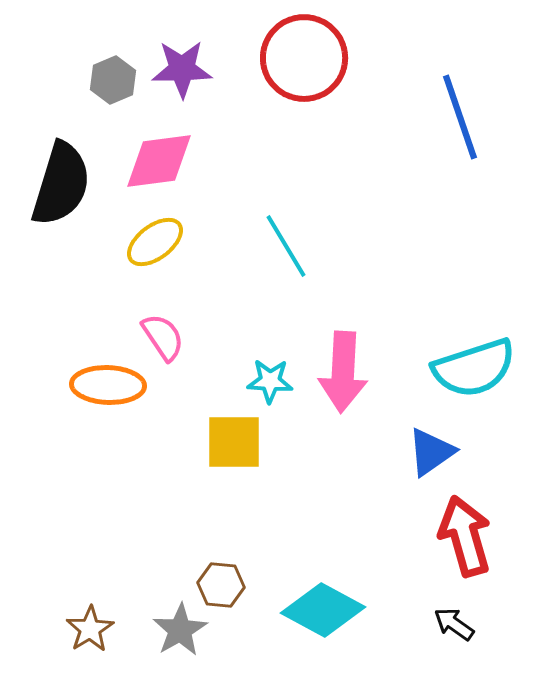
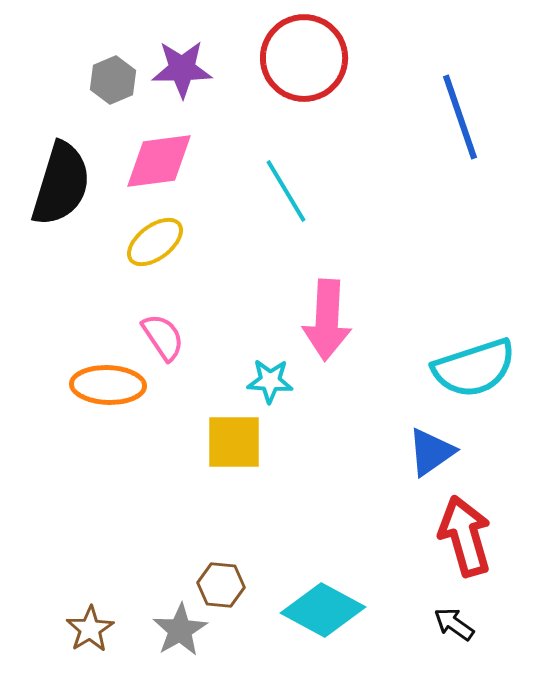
cyan line: moved 55 px up
pink arrow: moved 16 px left, 52 px up
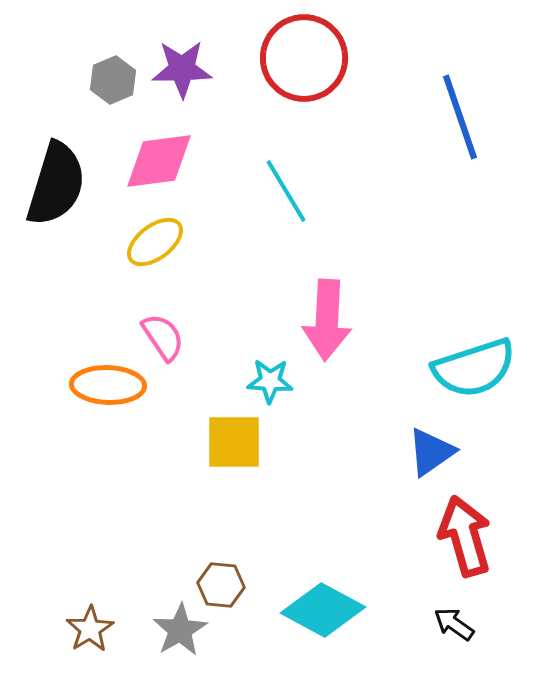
black semicircle: moved 5 px left
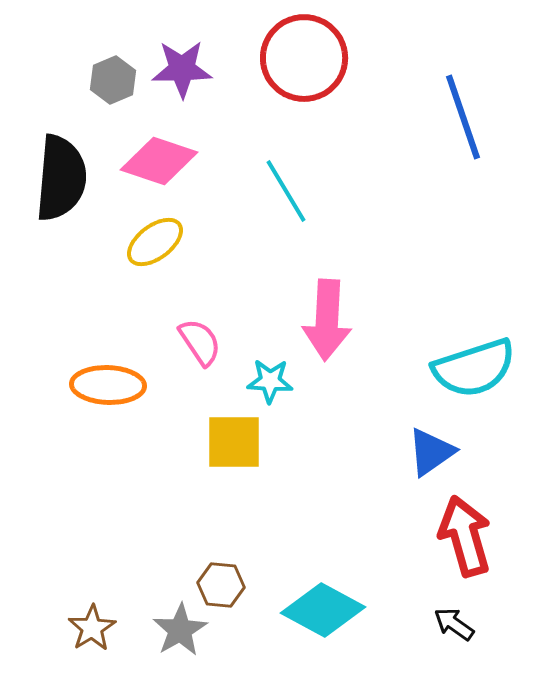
blue line: moved 3 px right
pink diamond: rotated 26 degrees clockwise
black semicircle: moved 5 px right, 6 px up; rotated 12 degrees counterclockwise
pink semicircle: moved 37 px right, 5 px down
brown star: moved 2 px right, 1 px up
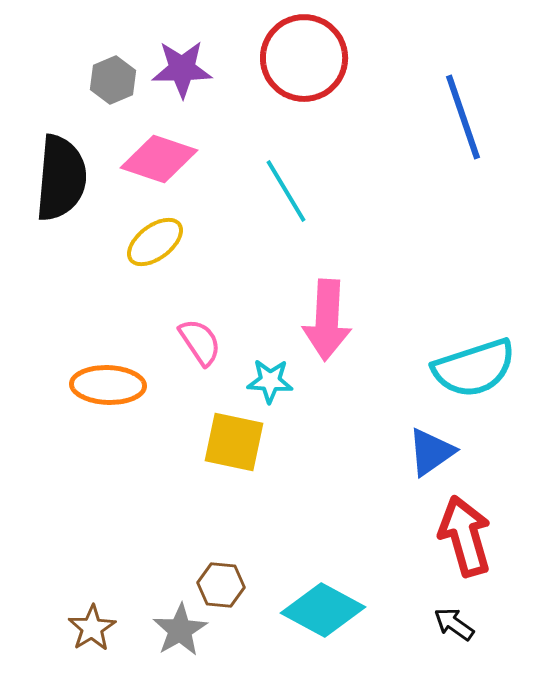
pink diamond: moved 2 px up
yellow square: rotated 12 degrees clockwise
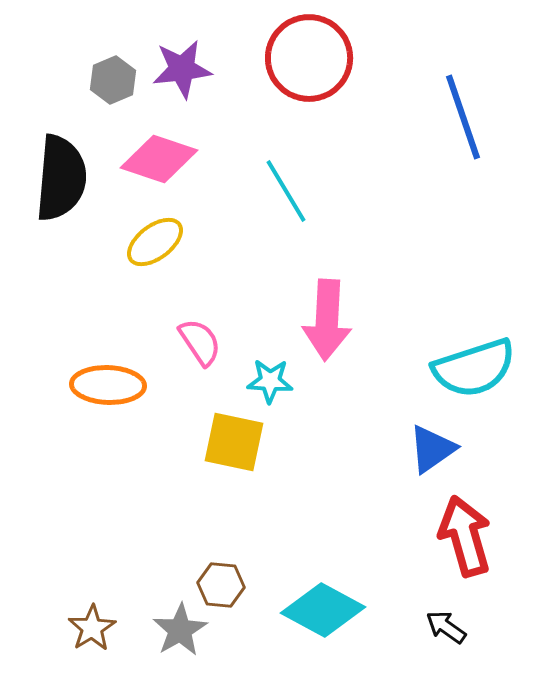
red circle: moved 5 px right
purple star: rotated 6 degrees counterclockwise
blue triangle: moved 1 px right, 3 px up
black arrow: moved 8 px left, 3 px down
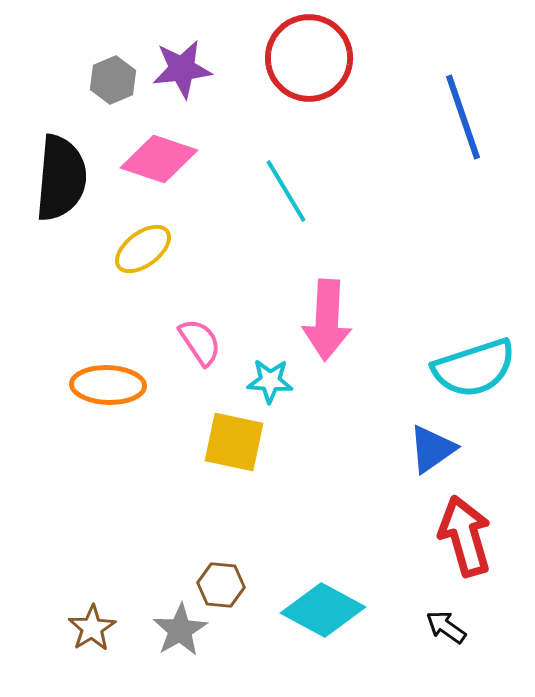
yellow ellipse: moved 12 px left, 7 px down
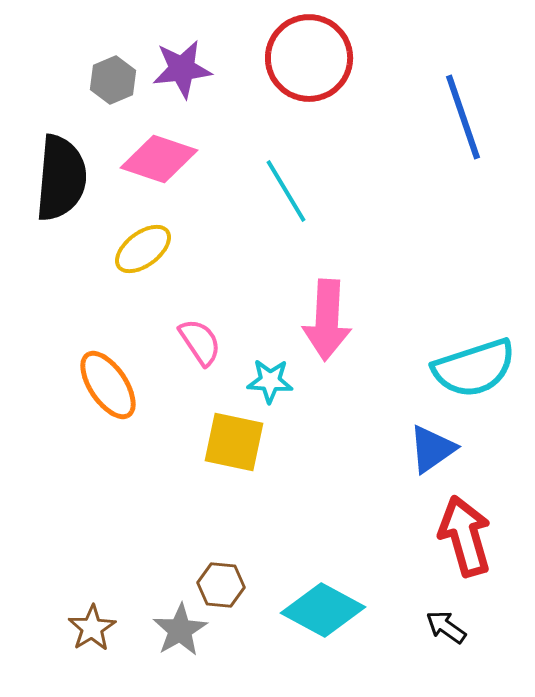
orange ellipse: rotated 54 degrees clockwise
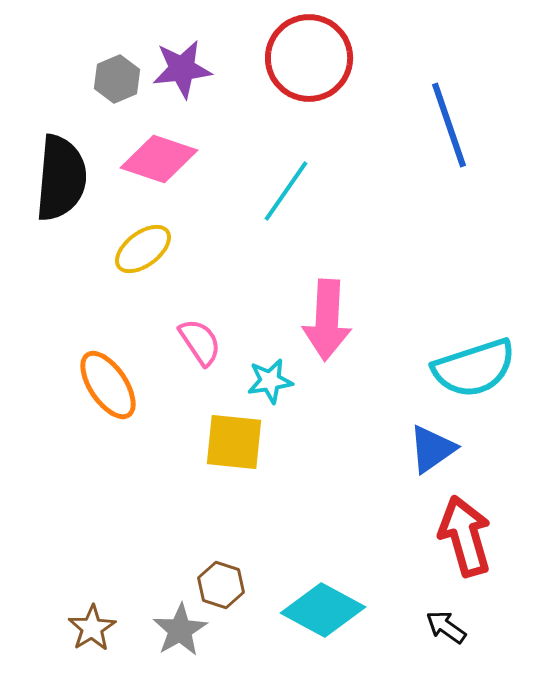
gray hexagon: moved 4 px right, 1 px up
blue line: moved 14 px left, 8 px down
cyan line: rotated 66 degrees clockwise
cyan star: rotated 12 degrees counterclockwise
yellow square: rotated 6 degrees counterclockwise
brown hexagon: rotated 12 degrees clockwise
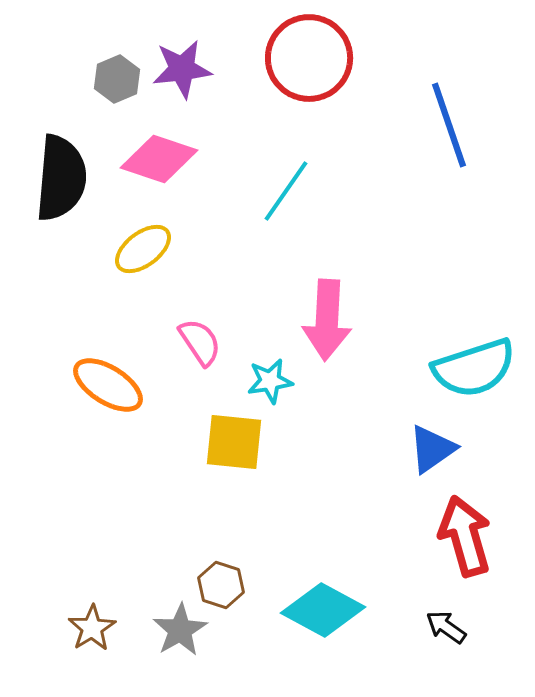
orange ellipse: rotated 24 degrees counterclockwise
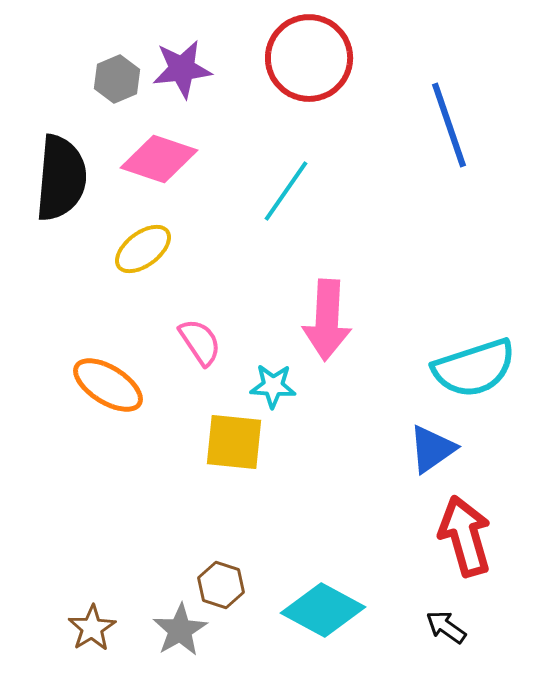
cyan star: moved 3 px right, 5 px down; rotated 12 degrees clockwise
